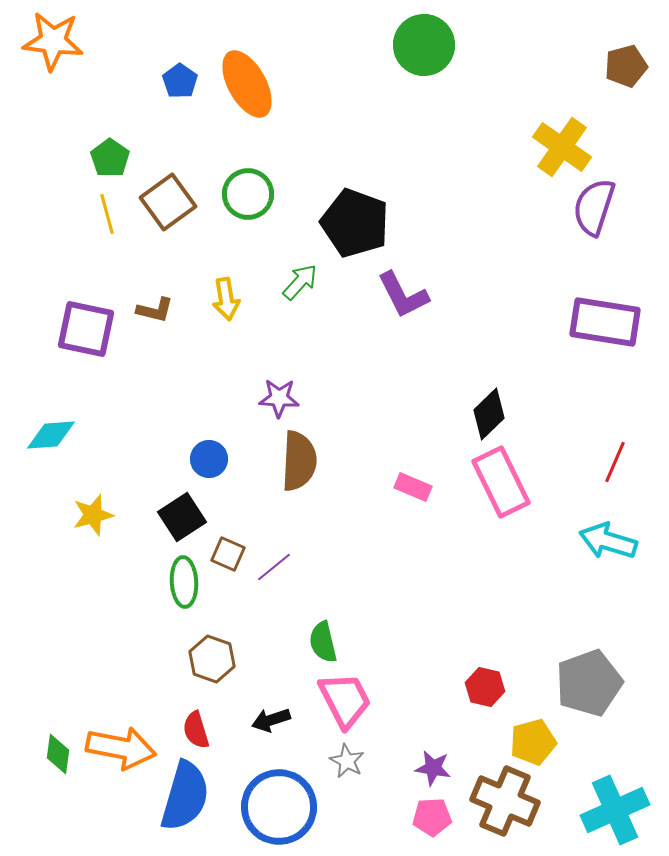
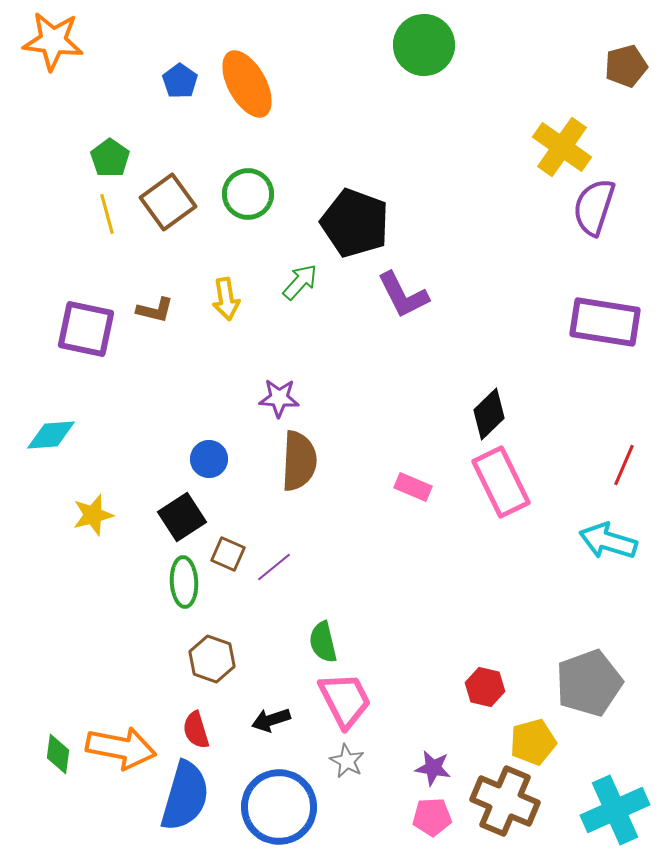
red line at (615, 462): moved 9 px right, 3 px down
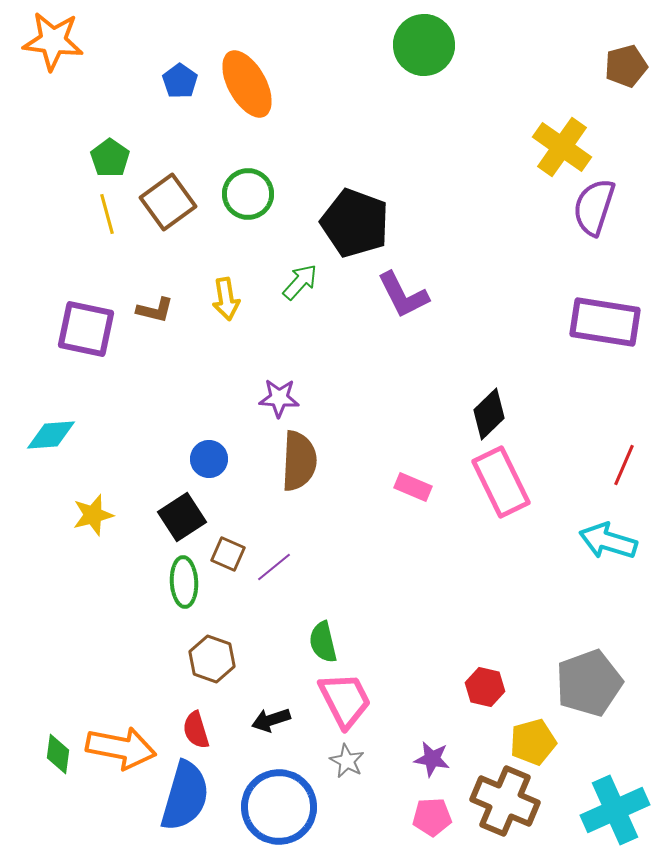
purple star at (433, 768): moved 1 px left, 9 px up
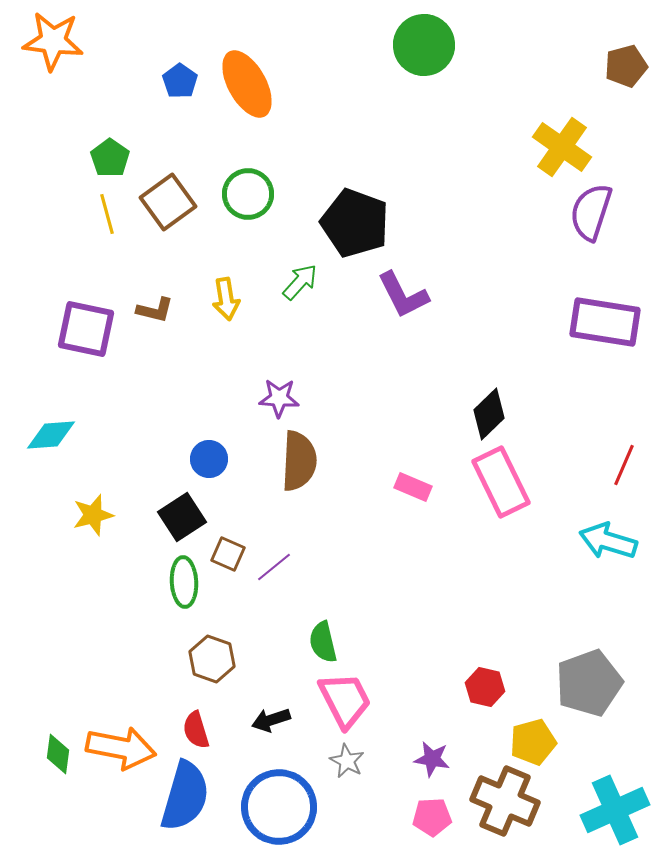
purple semicircle at (594, 207): moved 3 px left, 5 px down
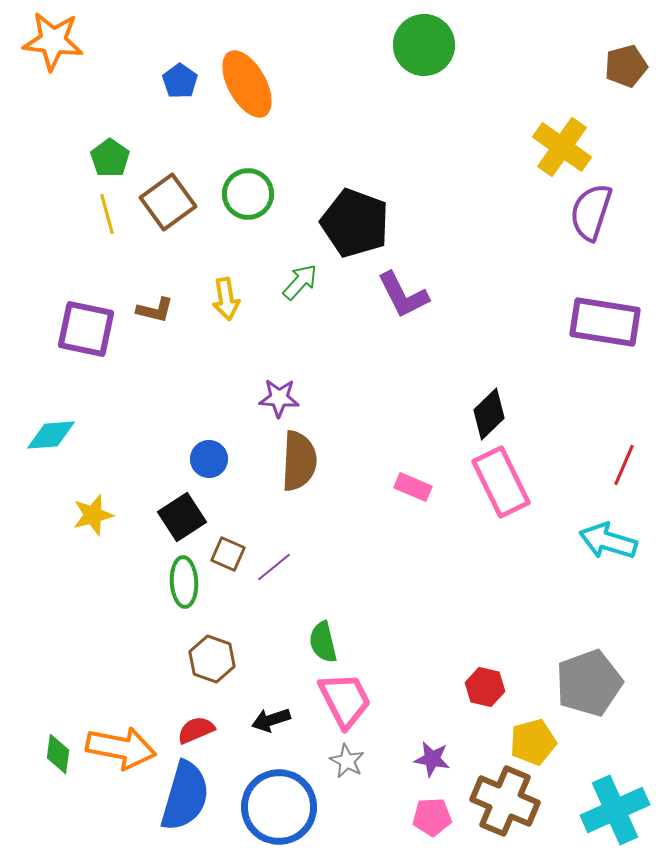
red semicircle at (196, 730): rotated 84 degrees clockwise
